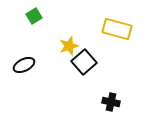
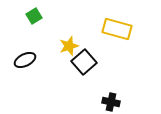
black ellipse: moved 1 px right, 5 px up
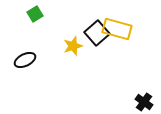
green square: moved 1 px right, 2 px up
yellow star: moved 4 px right
black square: moved 13 px right, 29 px up
black cross: moved 33 px right; rotated 24 degrees clockwise
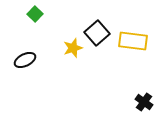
green square: rotated 14 degrees counterclockwise
yellow rectangle: moved 16 px right, 12 px down; rotated 8 degrees counterclockwise
yellow star: moved 2 px down
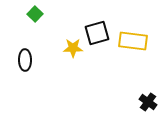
black square: rotated 25 degrees clockwise
yellow star: rotated 18 degrees clockwise
black ellipse: rotated 65 degrees counterclockwise
black cross: moved 4 px right
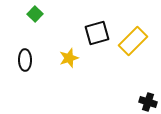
yellow rectangle: rotated 52 degrees counterclockwise
yellow star: moved 4 px left, 10 px down; rotated 18 degrees counterclockwise
black cross: rotated 18 degrees counterclockwise
